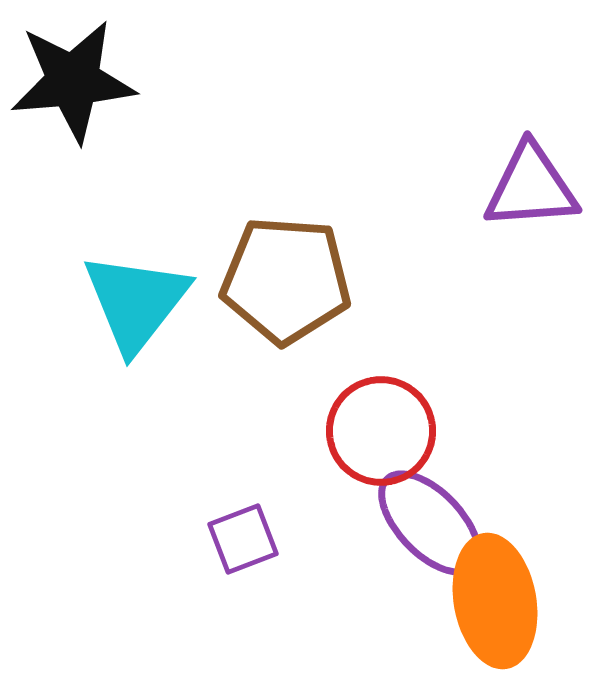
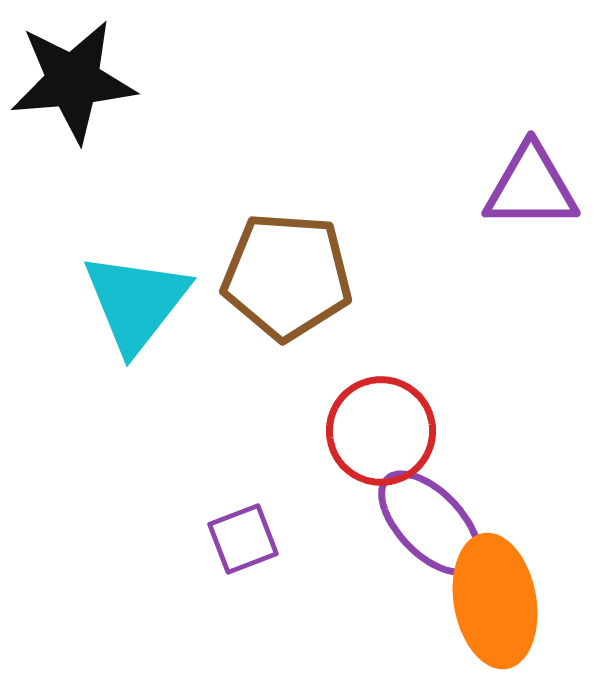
purple triangle: rotated 4 degrees clockwise
brown pentagon: moved 1 px right, 4 px up
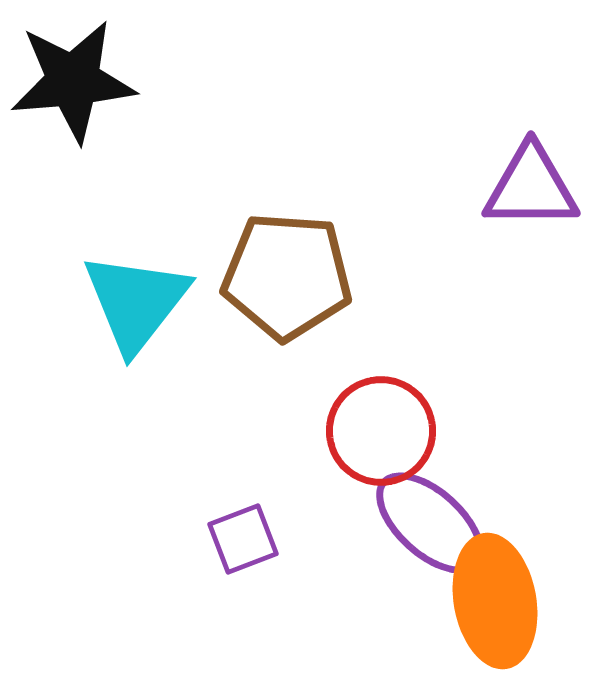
purple ellipse: rotated 4 degrees counterclockwise
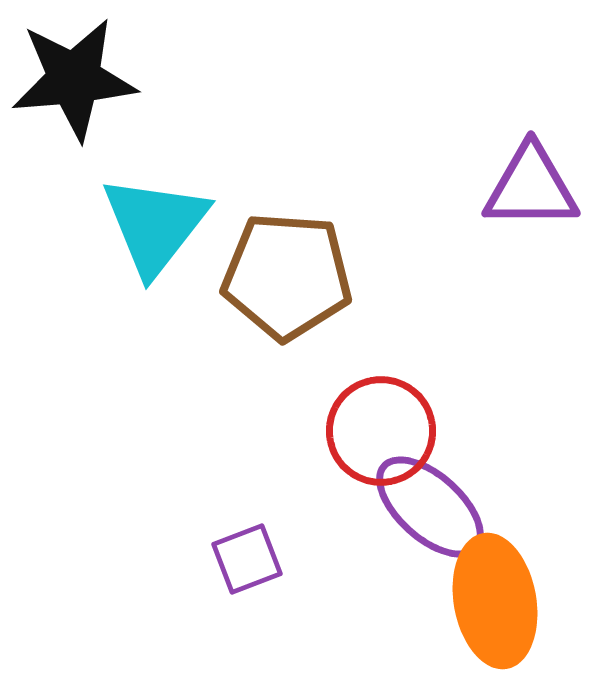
black star: moved 1 px right, 2 px up
cyan triangle: moved 19 px right, 77 px up
purple ellipse: moved 16 px up
purple square: moved 4 px right, 20 px down
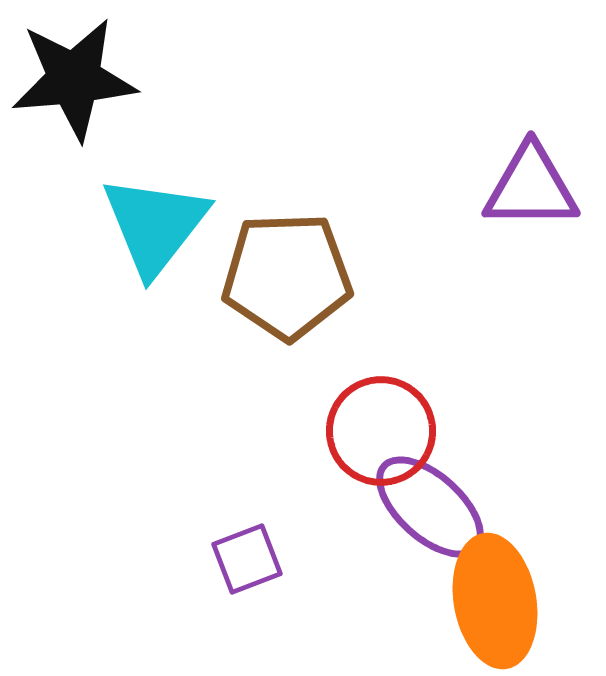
brown pentagon: rotated 6 degrees counterclockwise
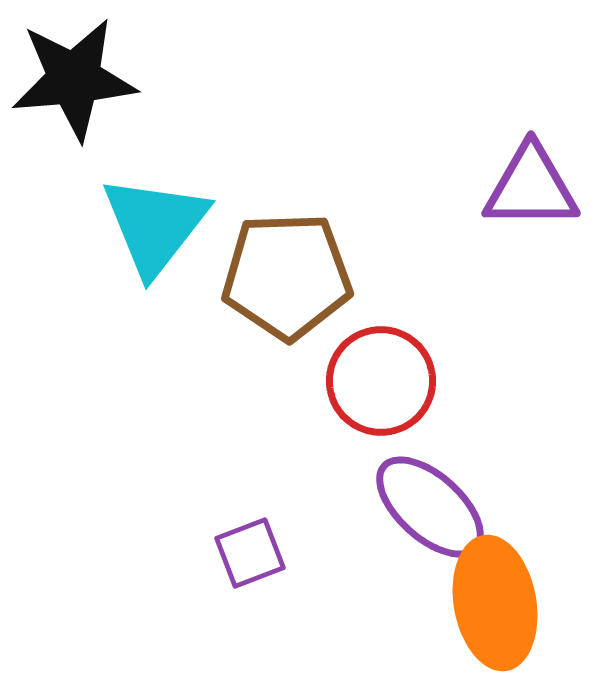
red circle: moved 50 px up
purple square: moved 3 px right, 6 px up
orange ellipse: moved 2 px down
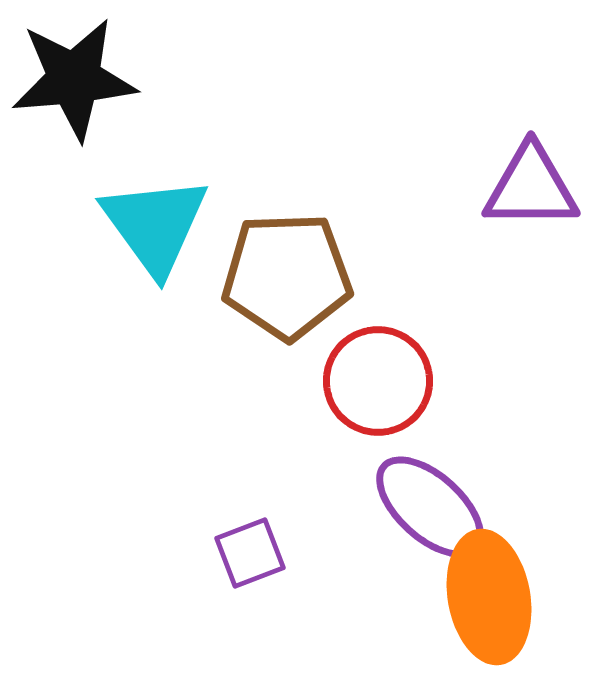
cyan triangle: rotated 14 degrees counterclockwise
red circle: moved 3 px left
orange ellipse: moved 6 px left, 6 px up
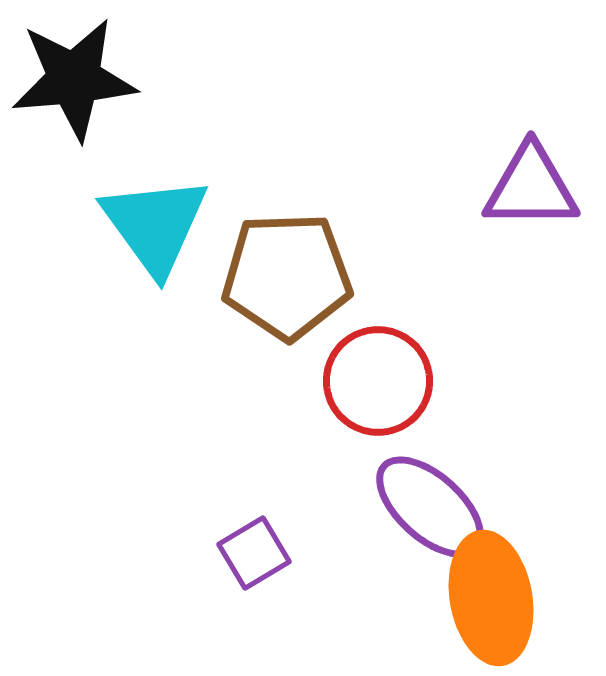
purple square: moved 4 px right; rotated 10 degrees counterclockwise
orange ellipse: moved 2 px right, 1 px down
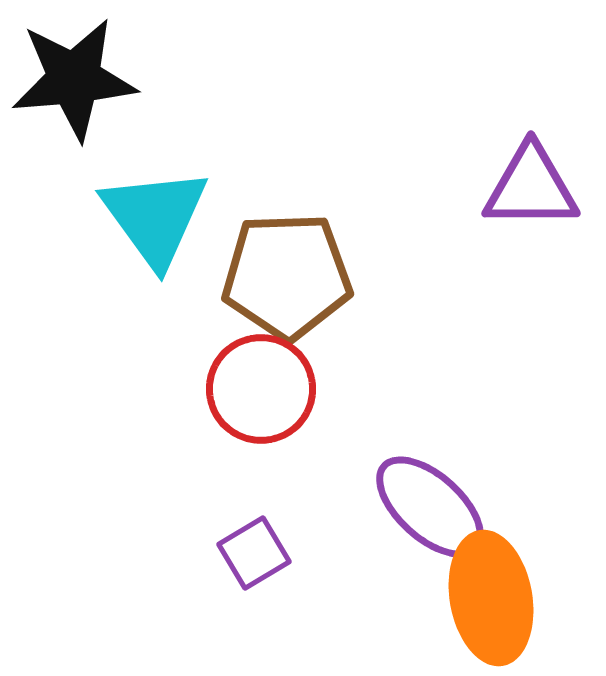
cyan triangle: moved 8 px up
red circle: moved 117 px left, 8 px down
